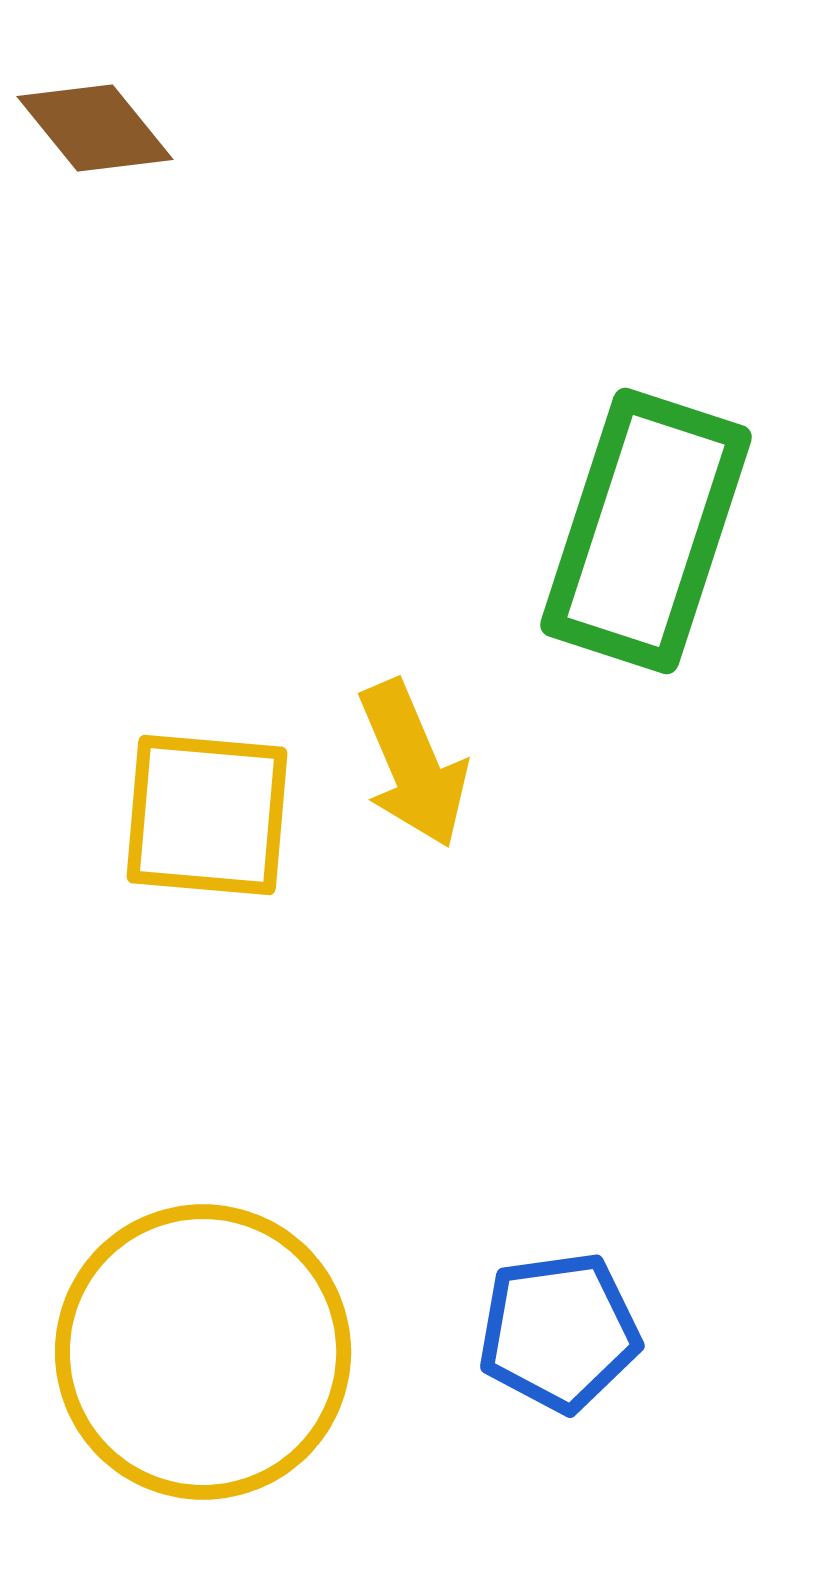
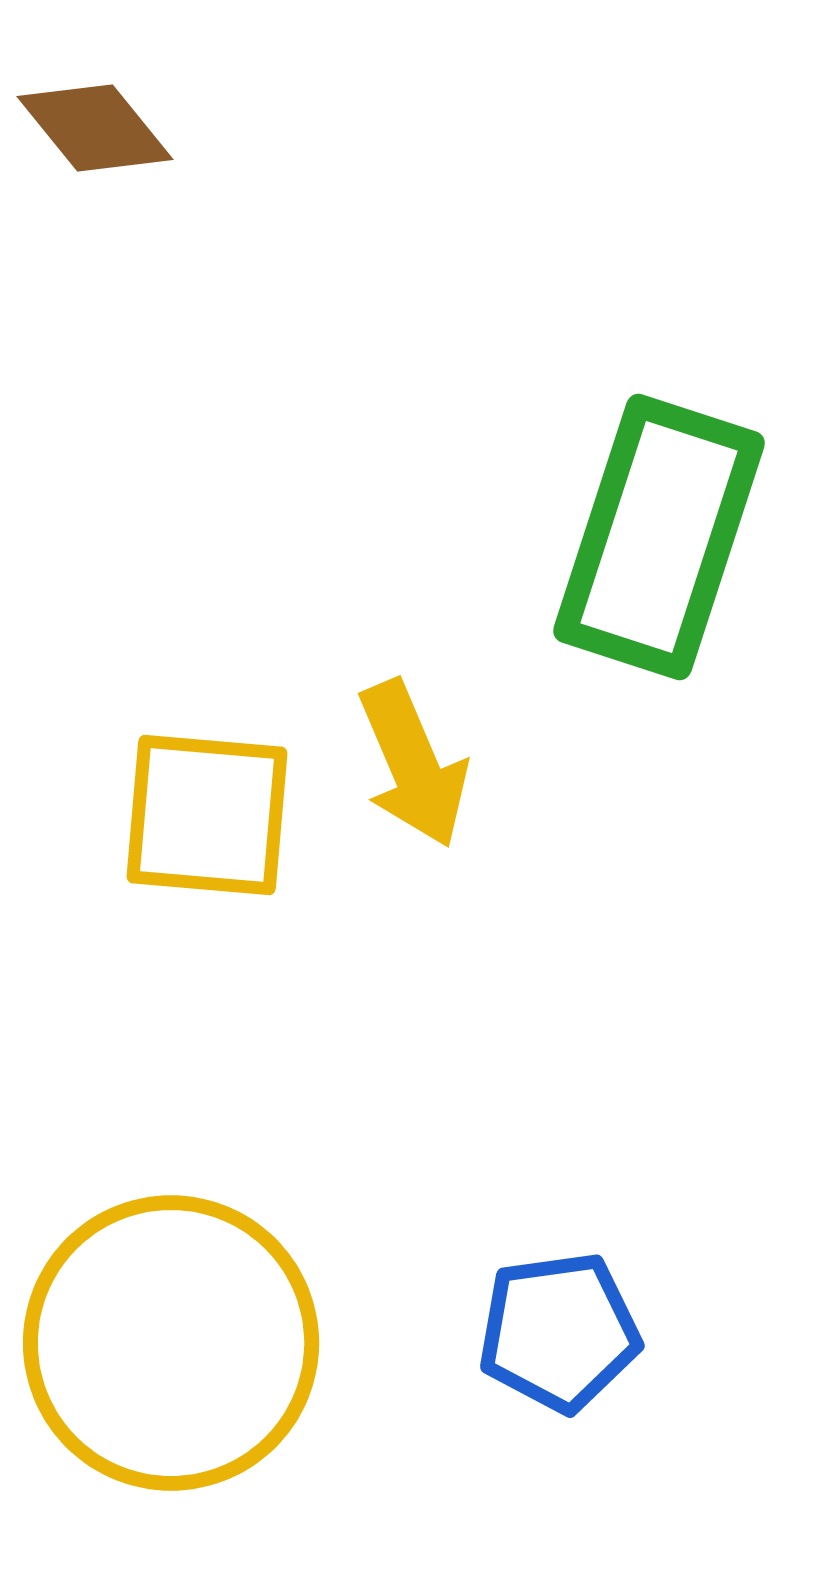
green rectangle: moved 13 px right, 6 px down
yellow circle: moved 32 px left, 9 px up
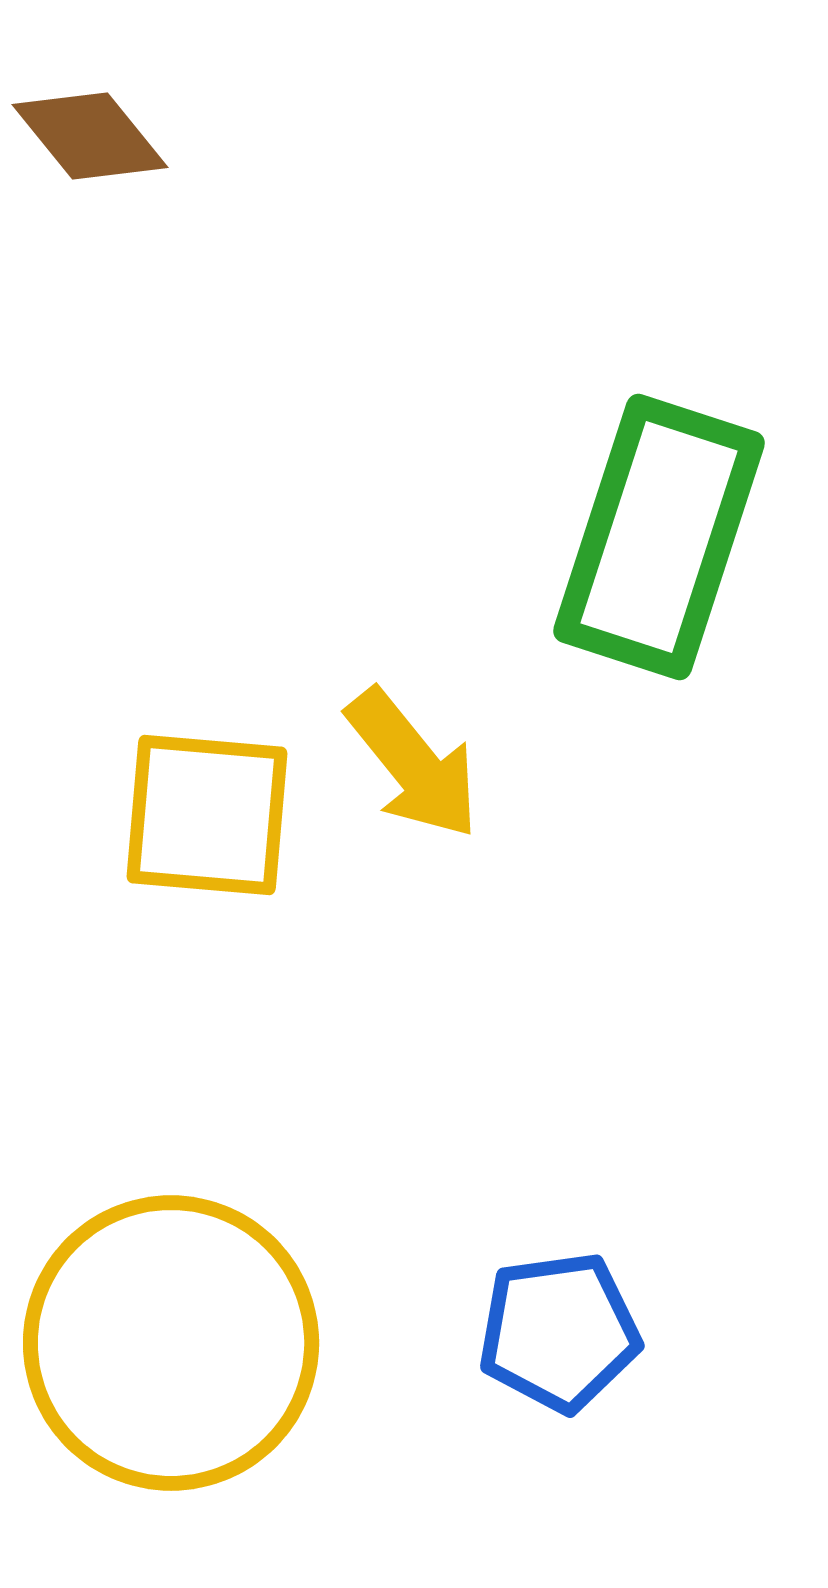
brown diamond: moved 5 px left, 8 px down
yellow arrow: rotated 16 degrees counterclockwise
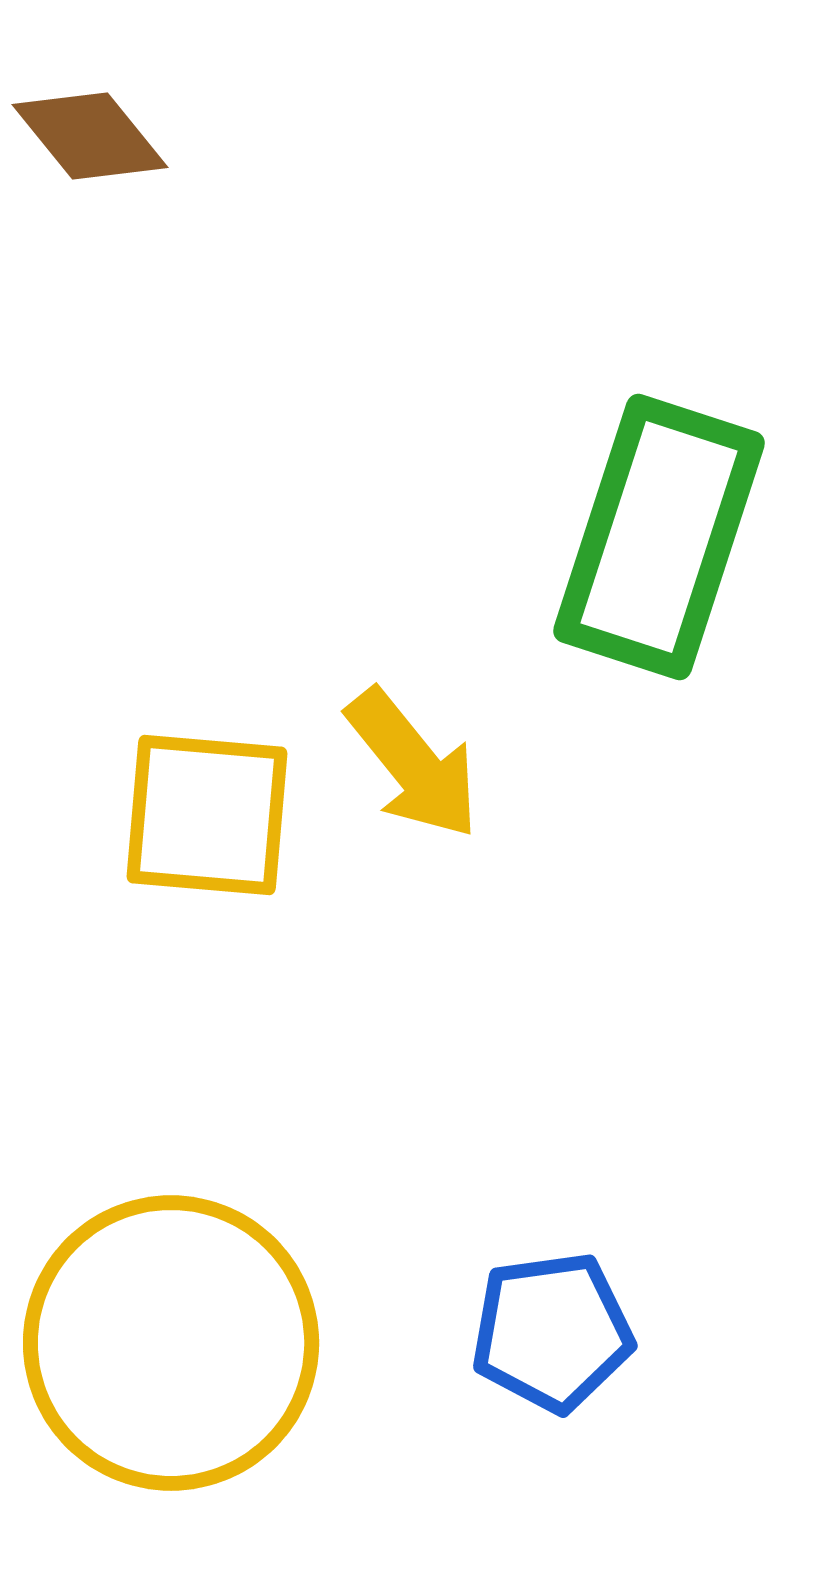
blue pentagon: moved 7 px left
